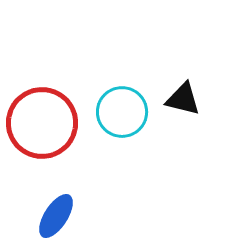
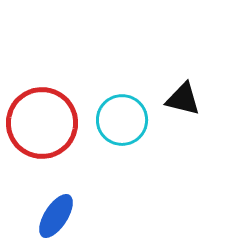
cyan circle: moved 8 px down
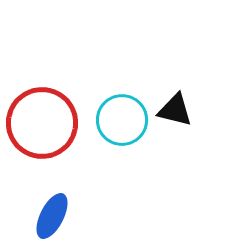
black triangle: moved 8 px left, 11 px down
blue ellipse: moved 4 px left; rotated 6 degrees counterclockwise
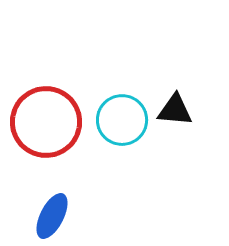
black triangle: rotated 9 degrees counterclockwise
red circle: moved 4 px right, 1 px up
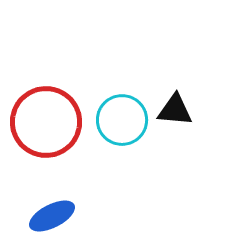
blue ellipse: rotated 36 degrees clockwise
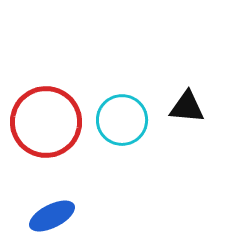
black triangle: moved 12 px right, 3 px up
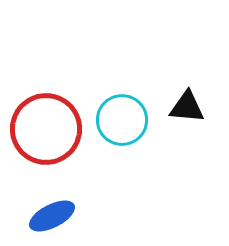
red circle: moved 7 px down
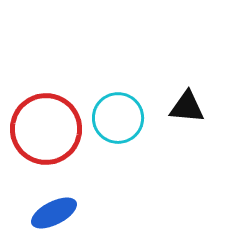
cyan circle: moved 4 px left, 2 px up
blue ellipse: moved 2 px right, 3 px up
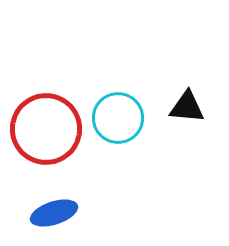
blue ellipse: rotated 9 degrees clockwise
